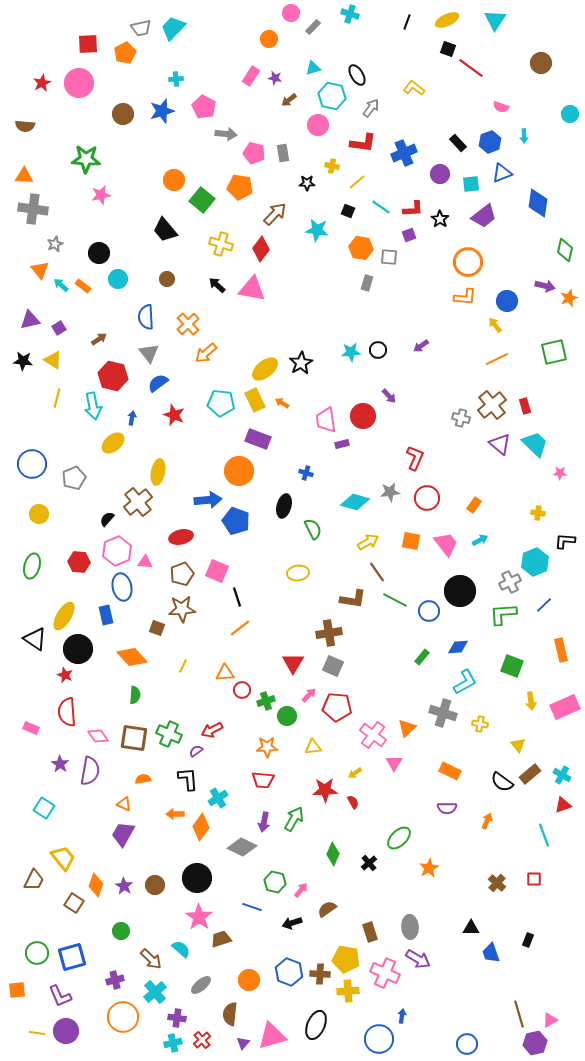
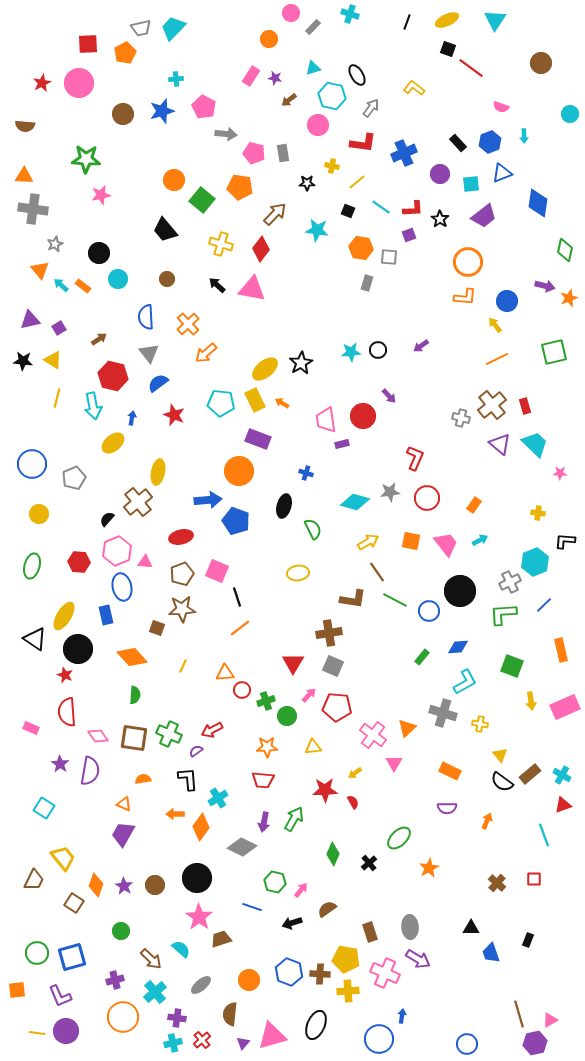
yellow triangle at (518, 745): moved 18 px left, 10 px down
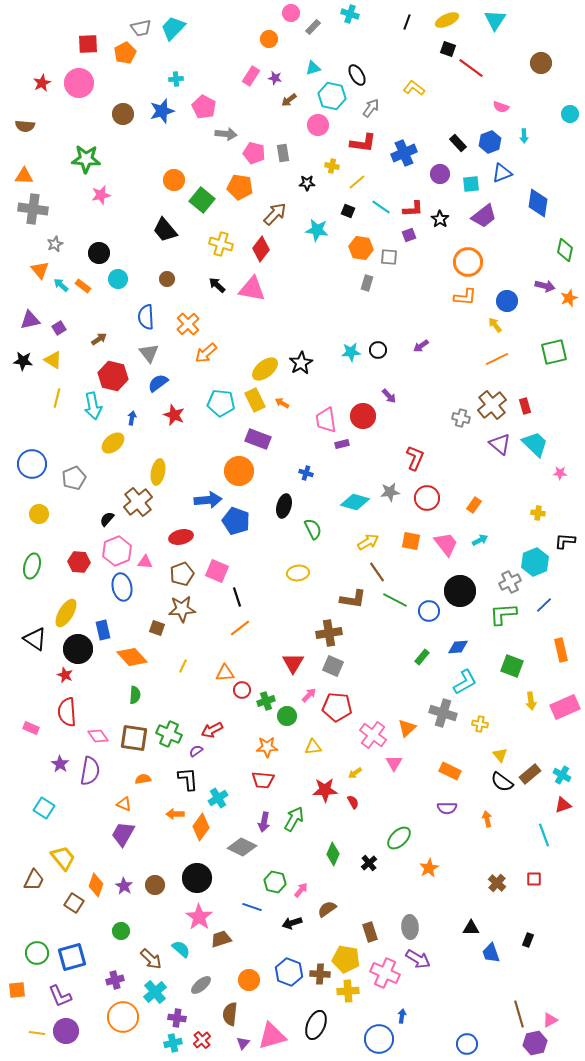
blue rectangle at (106, 615): moved 3 px left, 15 px down
yellow ellipse at (64, 616): moved 2 px right, 3 px up
orange arrow at (487, 821): moved 2 px up; rotated 35 degrees counterclockwise
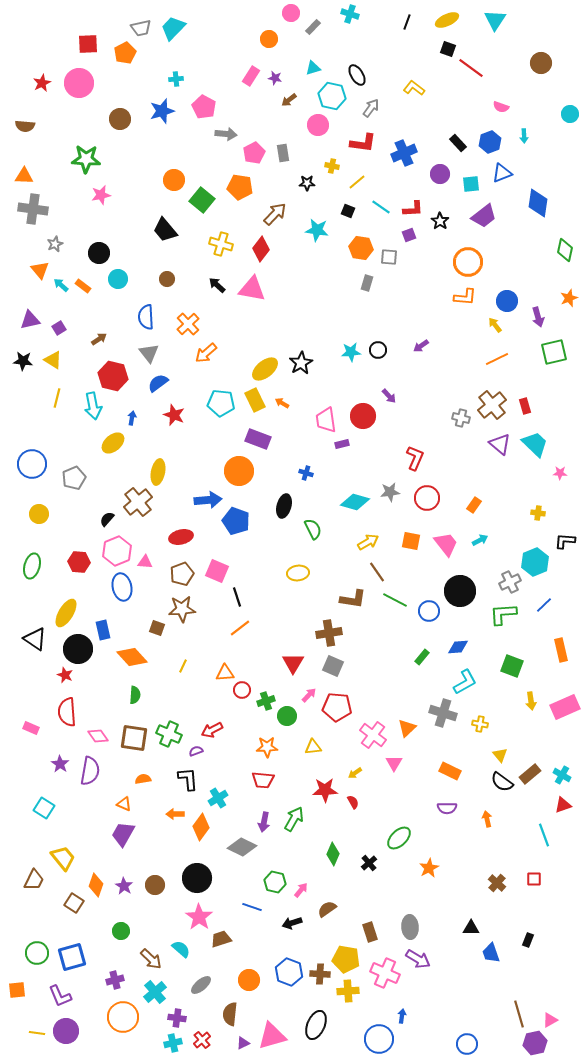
brown circle at (123, 114): moved 3 px left, 5 px down
pink pentagon at (254, 153): rotated 30 degrees clockwise
black star at (440, 219): moved 2 px down
purple arrow at (545, 286): moved 7 px left, 31 px down; rotated 60 degrees clockwise
purple semicircle at (196, 751): rotated 16 degrees clockwise
purple triangle at (243, 1043): rotated 24 degrees clockwise
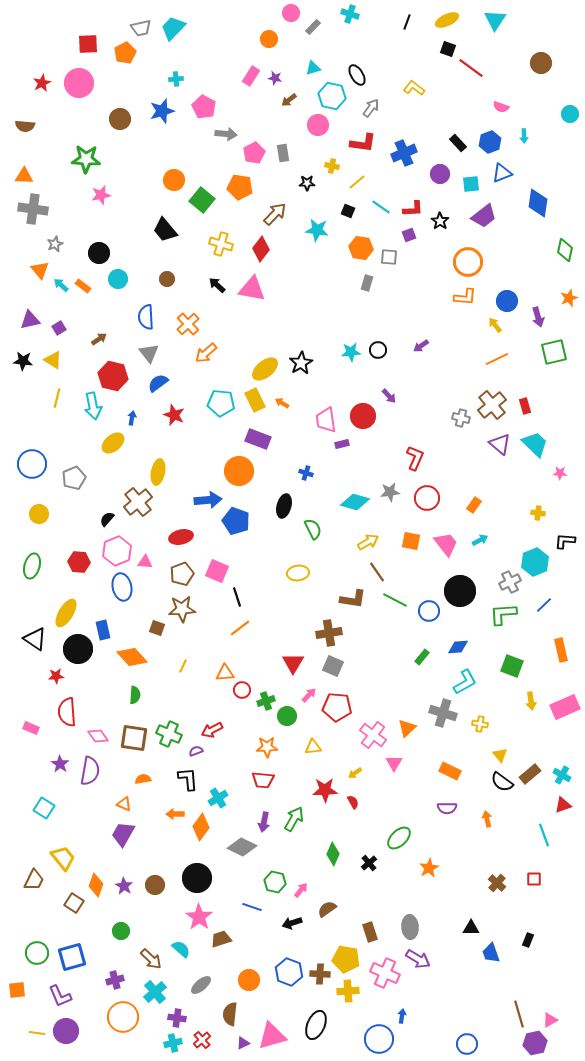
red star at (65, 675): moved 9 px left, 1 px down; rotated 28 degrees counterclockwise
